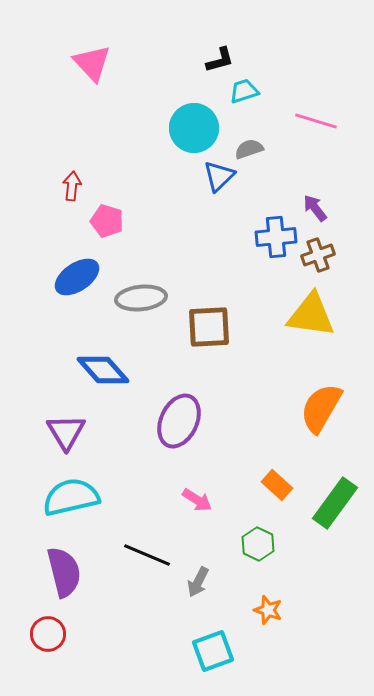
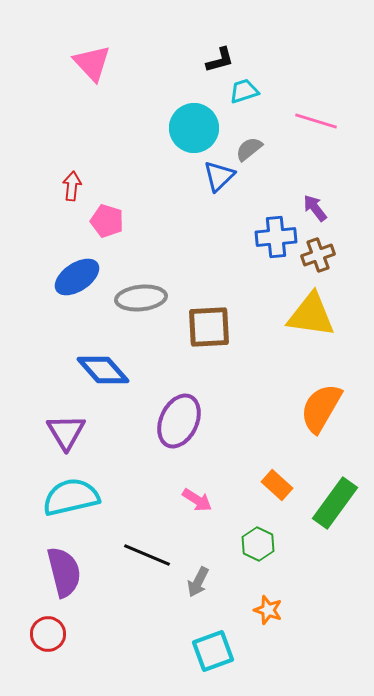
gray semicircle: rotated 20 degrees counterclockwise
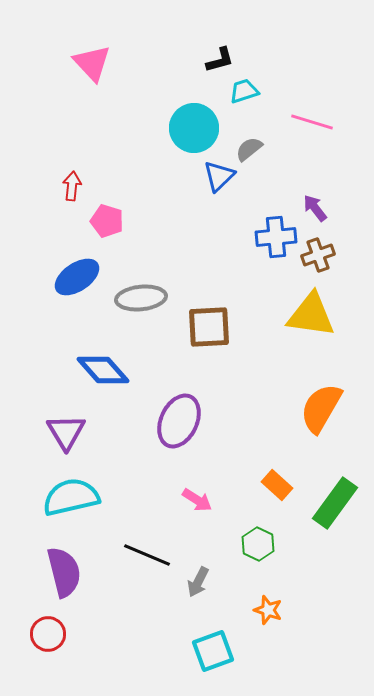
pink line: moved 4 px left, 1 px down
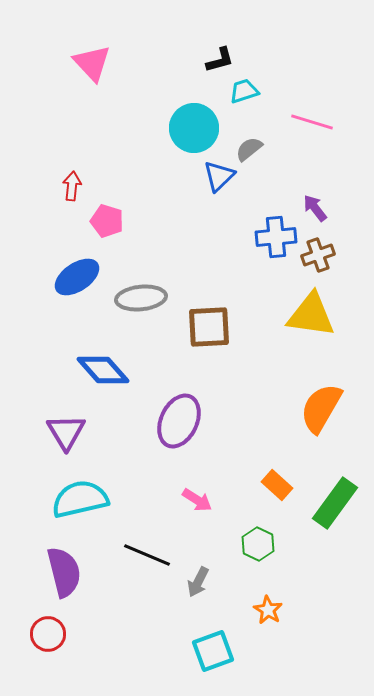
cyan semicircle: moved 9 px right, 2 px down
orange star: rotated 12 degrees clockwise
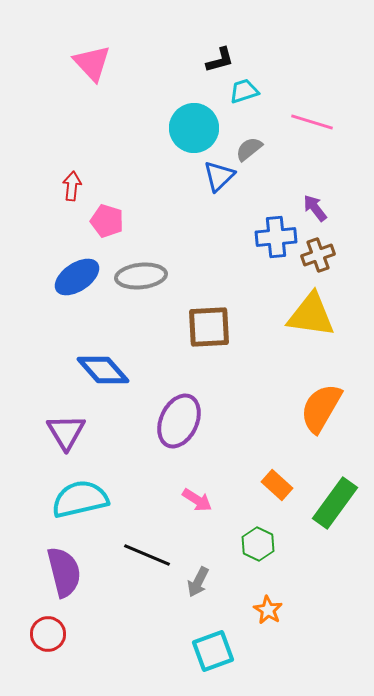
gray ellipse: moved 22 px up
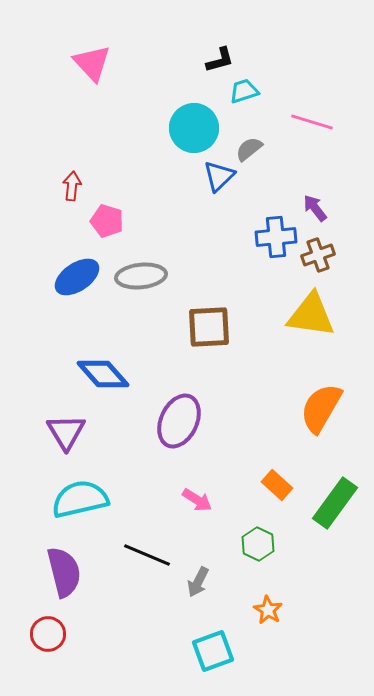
blue diamond: moved 4 px down
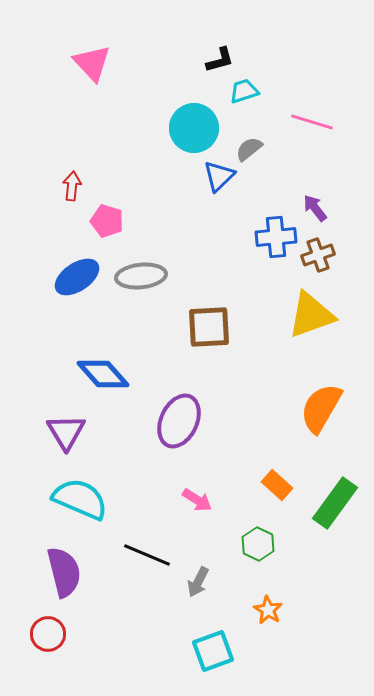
yellow triangle: rotated 28 degrees counterclockwise
cyan semicircle: rotated 36 degrees clockwise
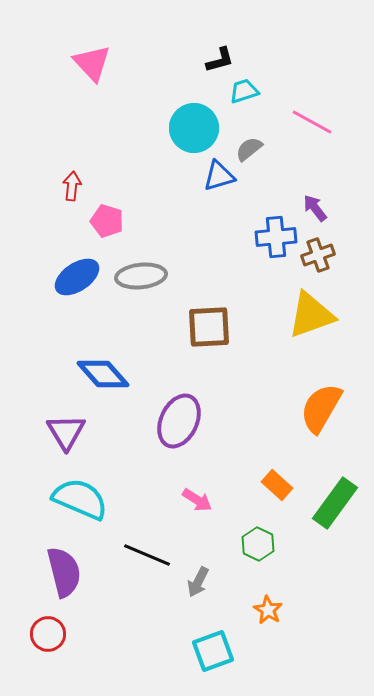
pink line: rotated 12 degrees clockwise
blue triangle: rotated 28 degrees clockwise
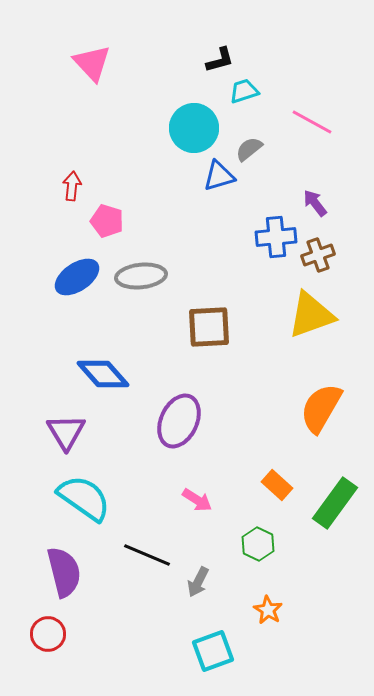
purple arrow: moved 5 px up
cyan semicircle: moved 4 px right, 1 px up; rotated 12 degrees clockwise
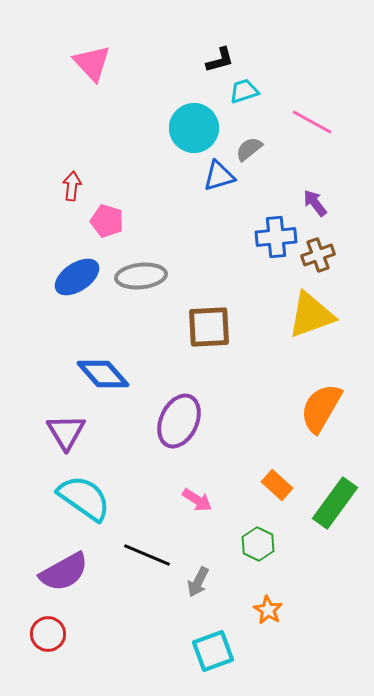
purple semicircle: rotated 75 degrees clockwise
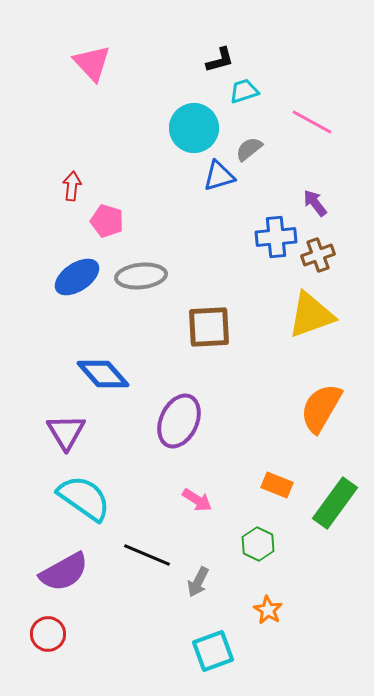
orange rectangle: rotated 20 degrees counterclockwise
